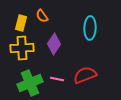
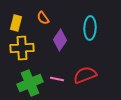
orange semicircle: moved 1 px right, 2 px down
yellow rectangle: moved 5 px left
purple diamond: moved 6 px right, 4 px up
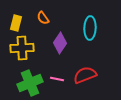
purple diamond: moved 3 px down
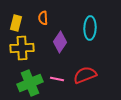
orange semicircle: rotated 32 degrees clockwise
purple diamond: moved 1 px up
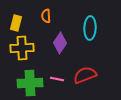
orange semicircle: moved 3 px right, 2 px up
purple diamond: moved 1 px down
green cross: rotated 20 degrees clockwise
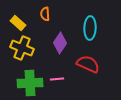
orange semicircle: moved 1 px left, 2 px up
yellow rectangle: moved 2 px right; rotated 63 degrees counterclockwise
yellow cross: rotated 25 degrees clockwise
red semicircle: moved 3 px right, 11 px up; rotated 45 degrees clockwise
pink line: rotated 16 degrees counterclockwise
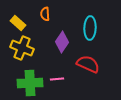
purple diamond: moved 2 px right, 1 px up
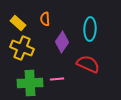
orange semicircle: moved 5 px down
cyan ellipse: moved 1 px down
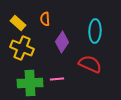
cyan ellipse: moved 5 px right, 2 px down
red semicircle: moved 2 px right
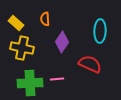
yellow rectangle: moved 2 px left
cyan ellipse: moved 5 px right
yellow cross: rotated 10 degrees counterclockwise
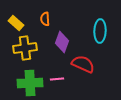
purple diamond: rotated 15 degrees counterclockwise
yellow cross: moved 3 px right; rotated 20 degrees counterclockwise
red semicircle: moved 7 px left
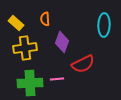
cyan ellipse: moved 4 px right, 6 px up
red semicircle: rotated 130 degrees clockwise
